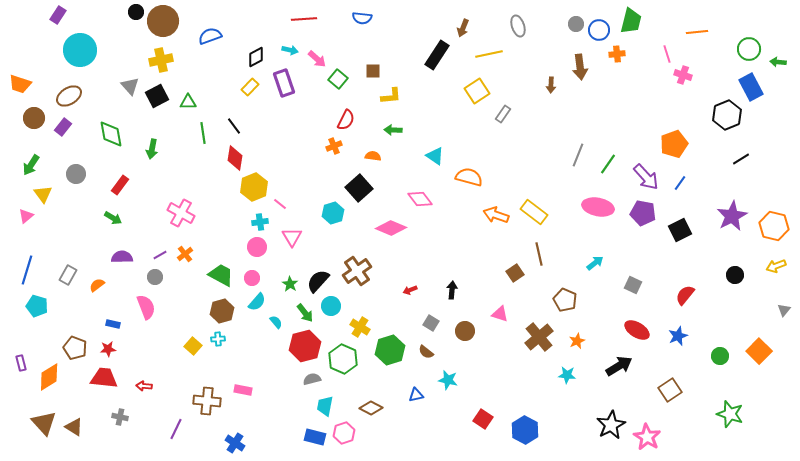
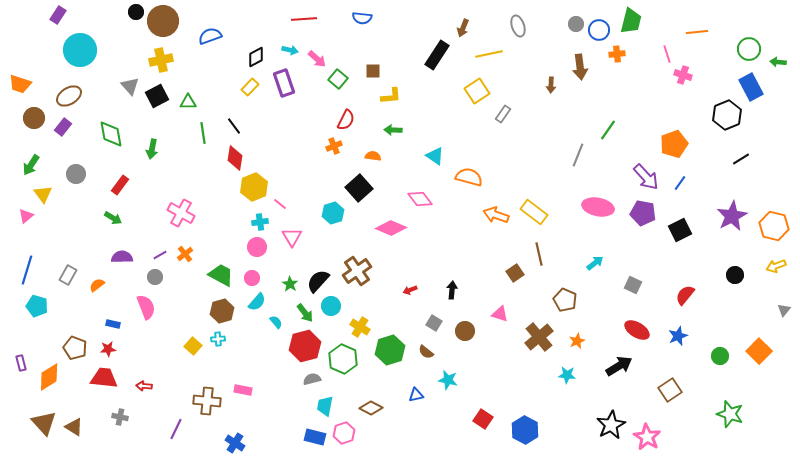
green line at (608, 164): moved 34 px up
gray square at (431, 323): moved 3 px right
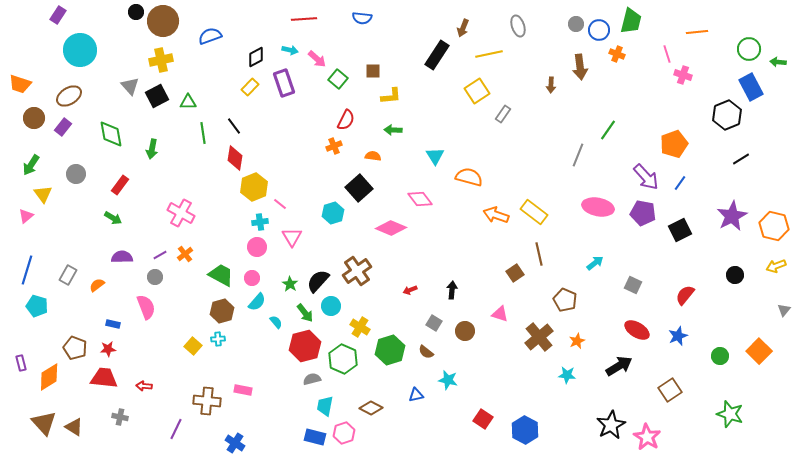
orange cross at (617, 54): rotated 28 degrees clockwise
cyan triangle at (435, 156): rotated 24 degrees clockwise
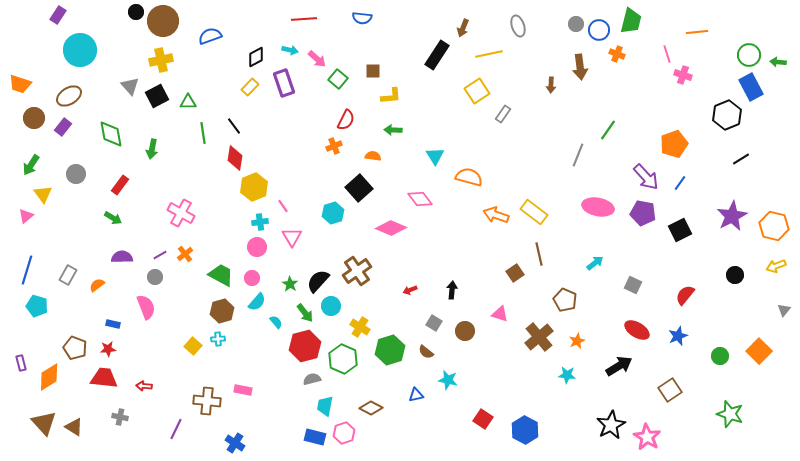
green circle at (749, 49): moved 6 px down
pink line at (280, 204): moved 3 px right, 2 px down; rotated 16 degrees clockwise
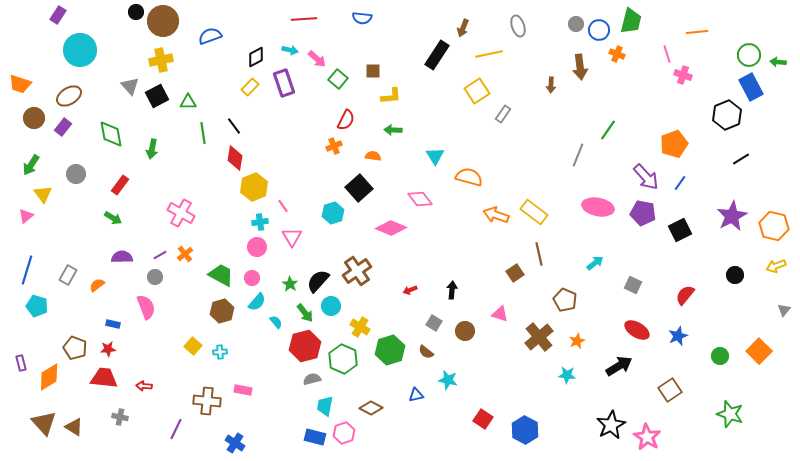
cyan cross at (218, 339): moved 2 px right, 13 px down
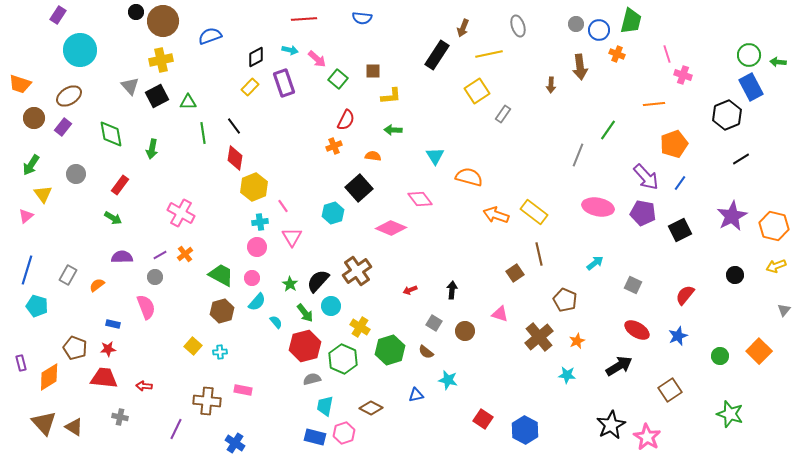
orange line at (697, 32): moved 43 px left, 72 px down
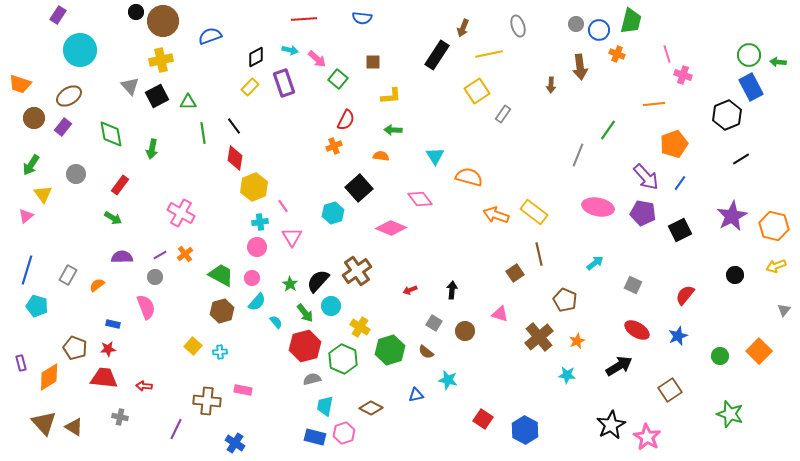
brown square at (373, 71): moved 9 px up
orange semicircle at (373, 156): moved 8 px right
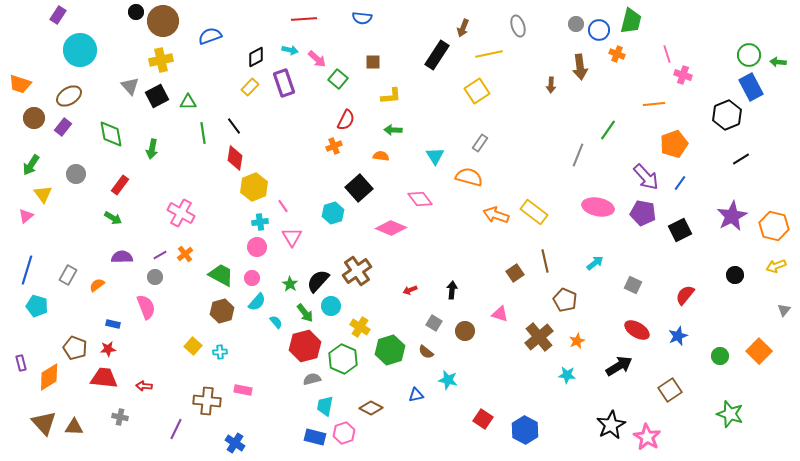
gray rectangle at (503, 114): moved 23 px left, 29 px down
brown line at (539, 254): moved 6 px right, 7 px down
brown triangle at (74, 427): rotated 30 degrees counterclockwise
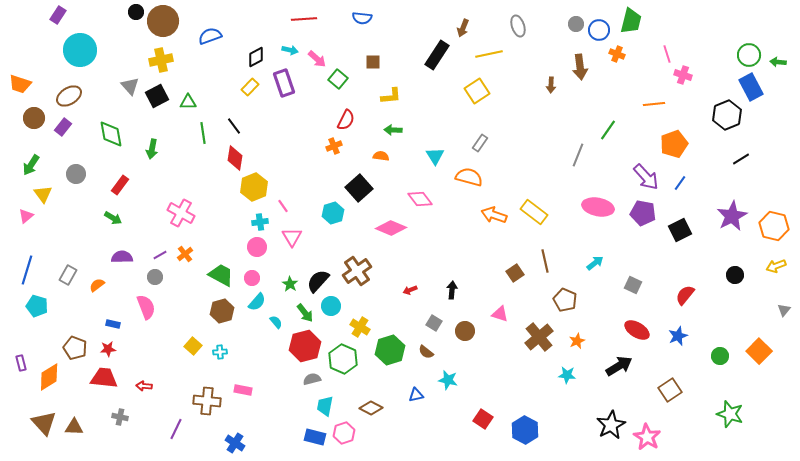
orange arrow at (496, 215): moved 2 px left
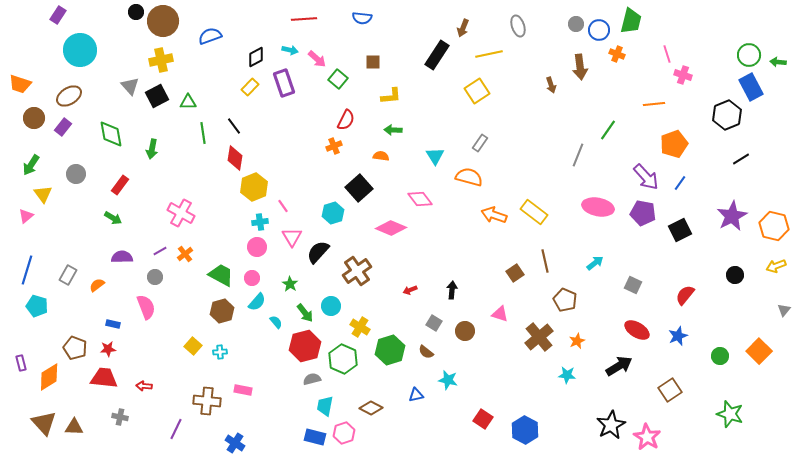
brown arrow at (551, 85): rotated 21 degrees counterclockwise
purple line at (160, 255): moved 4 px up
black semicircle at (318, 281): moved 29 px up
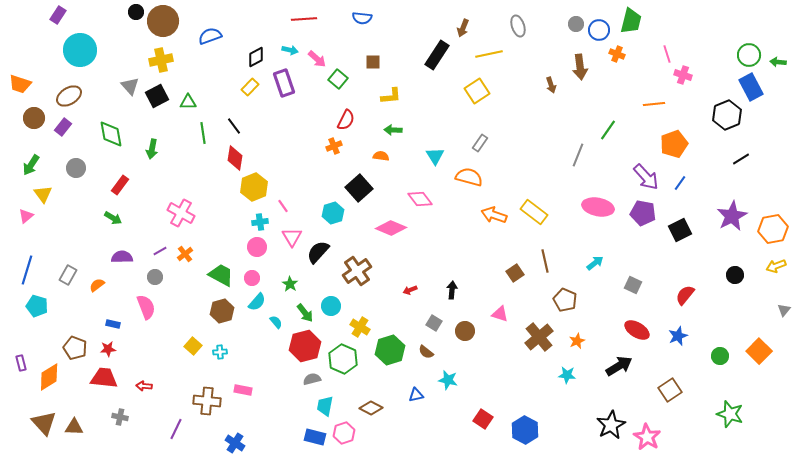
gray circle at (76, 174): moved 6 px up
orange hexagon at (774, 226): moved 1 px left, 3 px down; rotated 24 degrees counterclockwise
